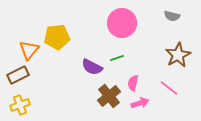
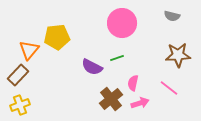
brown star: rotated 25 degrees clockwise
brown rectangle: rotated 20 degrees counterclockwise
brown cross: moved 2 px right, 3 px down
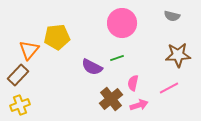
pink line: rotated 66 degrees counterclockwise
pink arrow: moved 1 px left, 2 px down
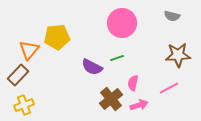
yellow cross: moved 4 px right
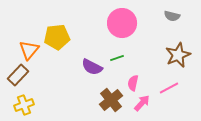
brown star: rotated 20 degrees counterclockwise
brown cross: moved 1 px down
pink arrow: moved 3 px right, 2 px up; rotated 30 degrees counterclockwise
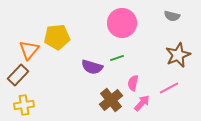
purple semicircle: rotated 10 degrees counterclockwise
yellow cross: rotated 12 degrees clockwise
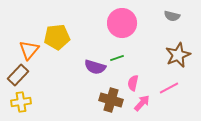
purple semicircle: moved 3 px right
brown cross: rotated 35 degrees counterclockwise
yellow cross: moved 3 px left, 3 px up
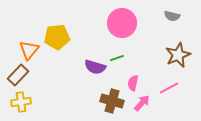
brown cross: moved 1 px right, 1 px down
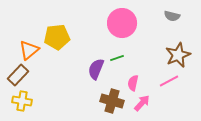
orange triangle: rotated 10 degrees clockwise
purple semicircle: moved 1 px right, 2 px down; rotated 95 degrees clockwise
pink line: moved 7 px up
yellow cross: moved 1 px right, 1 px up; rotated 18 degrees clockwise
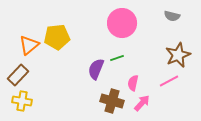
orange triangle: moved 5 px up
